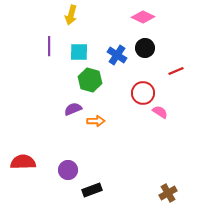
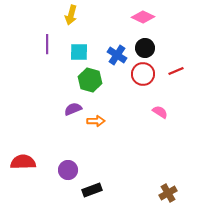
purple line: moved 2 px left, 2 px up
red circle: moved 19 px up
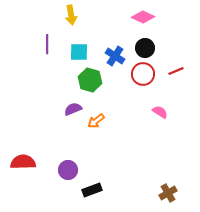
yellow arrow: rotated 24 degrees counterclockwise
blue cross: moved 2 px left, 1 px down
orange arrow: rotated 144 degrees clockwise
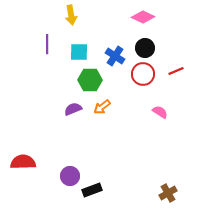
green hexagon: rotated 15 degrees counterclockwise
orange arrow: moved 6 px right, 14 px up
purple circle: moved 2 px right, 6 px down
